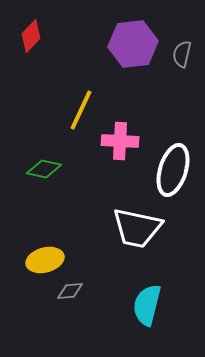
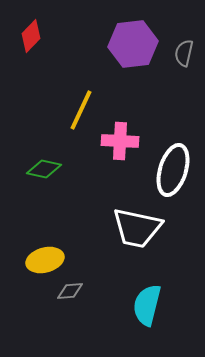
gray semicircle: moved 2 px right, 1 px up
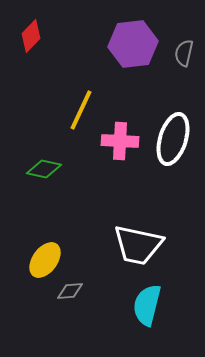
white ellipse: moved 31 px up
white trapezoid: moved 1 px right, 17 px down
yellow ellipse: rotated 39 degrees counterclockwise
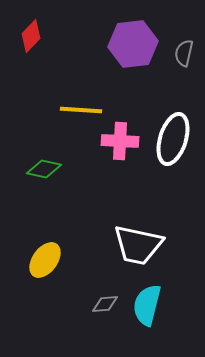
yellow line: rotated 69 degrees clockwise
gray diamond: moved 35 px right, 13 px down
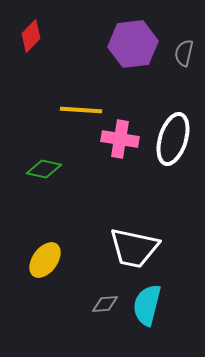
pink cross: moved 2 px up; rotated 6 degrees clockwise
white trapezoid: moved 4 px left, 3 px down
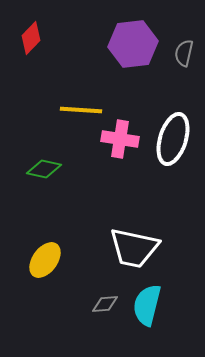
red diamond: moved 2 px down
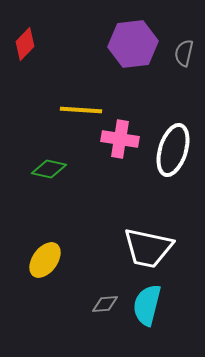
red diamond: moved 6 px left, 6 px down
white ellipse: moved 11 px down
green diamond: moved 5 px right
white trapezoid: moved 14 px right
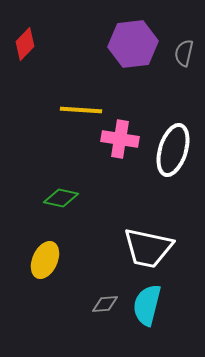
green diamond: moved 12 px right, 29 px down
yellow ellipse: rotated 12 degrees counterclockwise
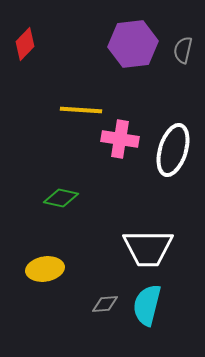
gray semicircle: moved 1 px left, 3 px up
white trapezoid: rotated 12 degrees counterclockwise
yellow ellipse: moved 9 px down; rotated 57 degrees clockwise
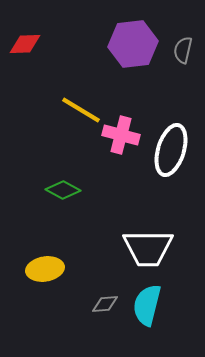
red diamond: rotated 44 degrees clockwise
yellow line: rotated 27 degrees clockwise
pink cross: moved 1 px right, 4 px up; rotated 6 degrees clockwise
white ellipse: moved 2 px left
green diamond: moved 2 px right, 8 px up; rotated 16 degrees clockwise
